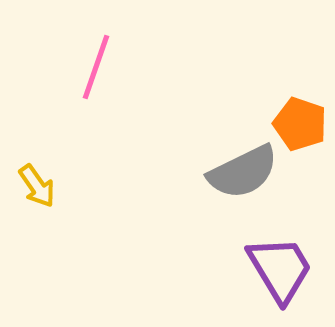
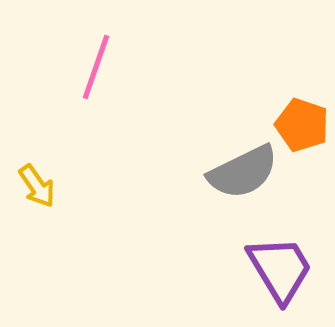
orange pentagon: moved 2 px right, 1 px down
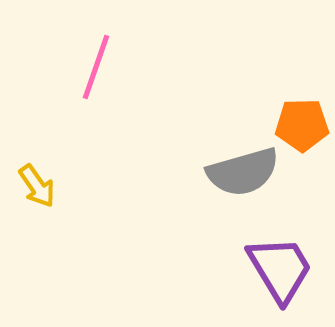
orange pentagon: rotated 20 degrees counterclockwise
gray semicircle: rotated 10 degrees clockwise
